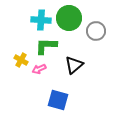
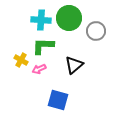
green L-shape: moved 3 px left
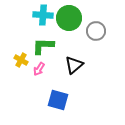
cyan cross: moved 2 px right, 5 px up
pink arrow: rotated 32 degrees counterclockwise
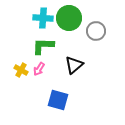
cyan cross: moved 3 px down
yellow cross: moved 10 px down
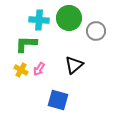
cyan cross: moved 4 px left, 2 px down
green L-shape: moved 17 px left, 2 px up
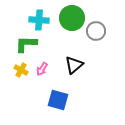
green circle: moved 3 px right
pink arrow: moved 3 px right
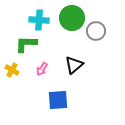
yellow cross: moved 9 px left
blue square: rotated 20 degrees counterclockwise
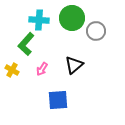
green L-shape: rotated 50 degrees counterclockwise
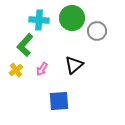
gray circle: moved 1 px right
green L-shape: moved 1 px left, 1 px down
yellow cross: moved 4 px right; rotated 24 degrees clockwise
blue square: moved 1 px right, 1 px down
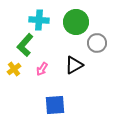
green circle: moved 4 px right, 4 px down
gray circle: moved 12 px down
black triangle: rotated 12 degrees clockwise
yellow cross: moved 2 px left, 1 px up
blue square: moved 4 px left, 4 px down
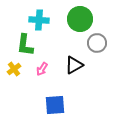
green circle: moved 4 px right, 3 px up
green L-shape: rotated 35 degrees counterclockwise
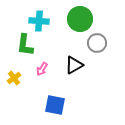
cyan cross: moved 1 px down
yellow cross: moved 9 px down
blue square: rotated 15 degrees clockwise
